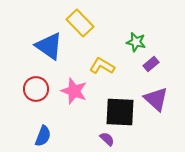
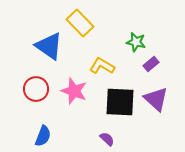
black square: moved 10 px up
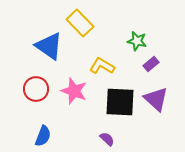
green star: moved 1 px right, 1 px up
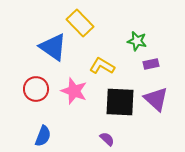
blue triangle: moved 4 px right, 1 px down
purple rectangle: rotated 28 degrees clockwise
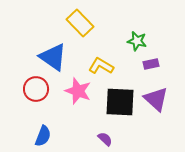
blue triangle: moved 10 px down
yellow L-shape: moved 1 px left
pink star: moved 4 px right
purple semicircle: moved 2 px left
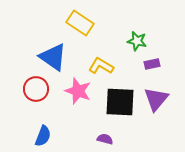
yellow rectangle: rotated 12 degrees counterclockwise
purple rectangle: moved 1 px right
purple triangle: rotated 28 degrees clockwise
purple semicircle: rotated 28 degrees counterclockwise
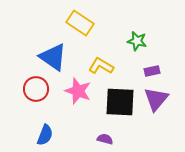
purple rectangle: moved 7 px down
blue semicircle: moved 2 px right, 1 px up
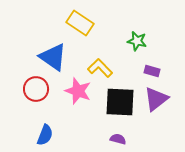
yellow L-shape: moved 1 px left, 2 px down; rotated 15 degrees clockwise
purple rectangle: rotated 28 degrees clockwise
purple triangle: rotated 12 degrees clockwise
purple semicircle: moved 13 px right
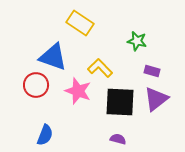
blue triangle: rotated 16 degrees counterclockwise
red circle: moved 4 px up
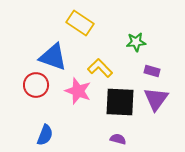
green star: moved 1 px left, 1 px down; rotated 18 degrees counterclockwise
purple triangle: rotated 16 degrees counterclockwise
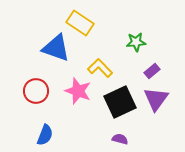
blue triangle: moved 3 px right, 9 px up
purple rectangle: rotated 56 degrees counterclockwise
red circle: moved 6 px down
black square: rotated 28 degrees counterclockwise
purple semicircle: moved 2 px right
